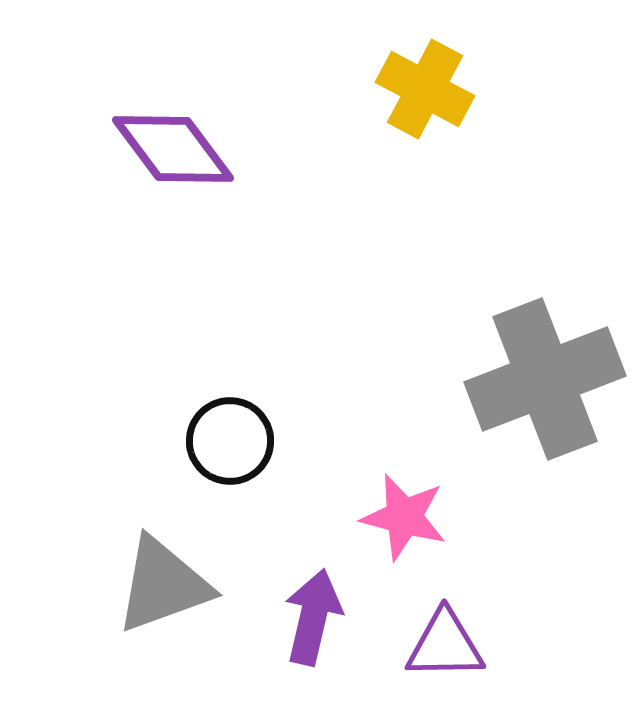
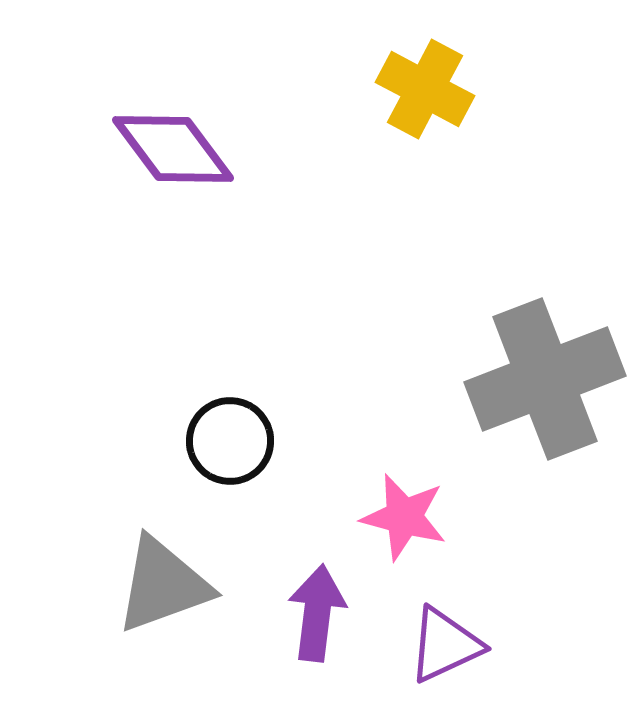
purple arrow: moved 4 px right, 4 px up; rotated 6 degrees counterclockwise
purple triangle: rotated 24 degrees counterclockwise
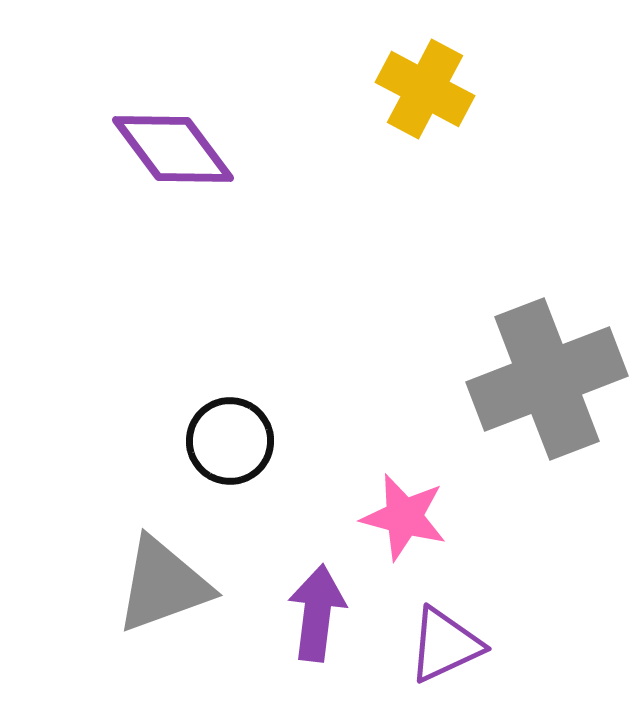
gray cross: moved 2 px right
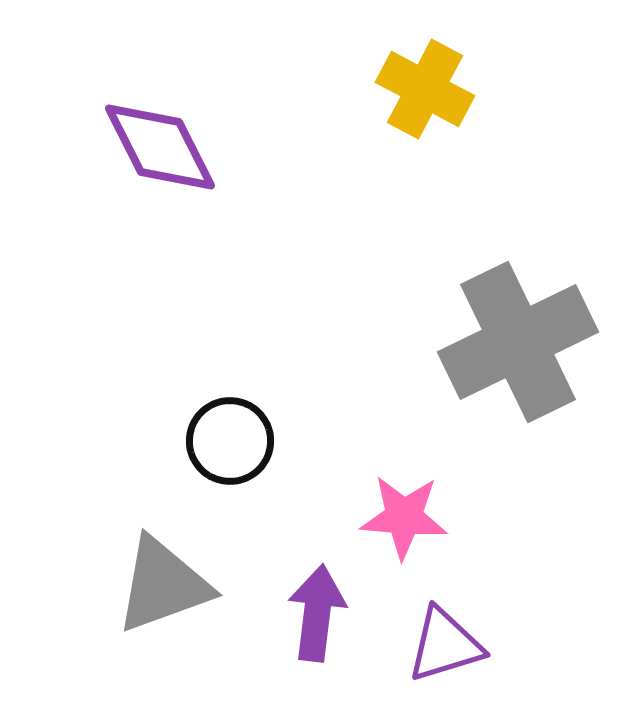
purple diamond: moved 13 px left, 2 px up; rotated 10 degrees clockwise
gray cross: moved 29 px left, 37 px up; rotated 5 degrees counterclockwise
pink star: rotated 10 degrees counterclockwise
purple triangle: rotated 8 degrees clockwise
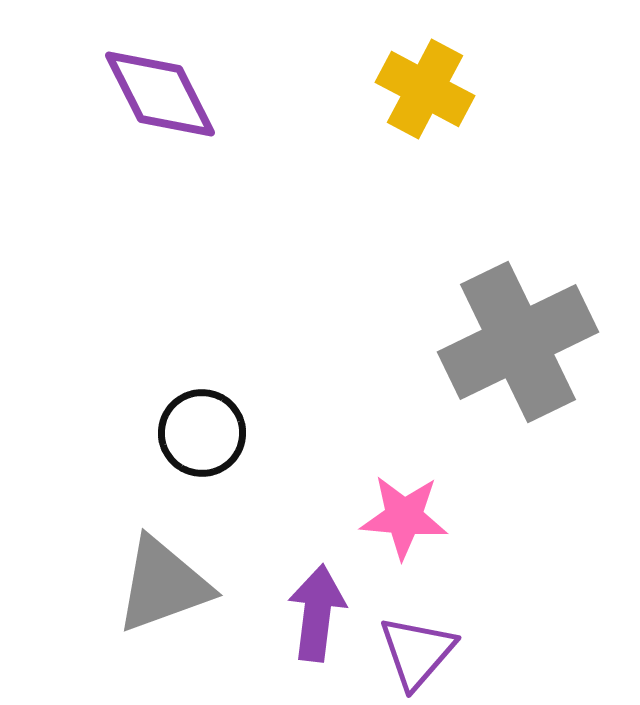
purple diamond: moved 53 px up
black circle: moved 28 px left, 8 px up
purple triangle: moved 28 px left, 7 px down; rotated 32 degrees counterclockwise
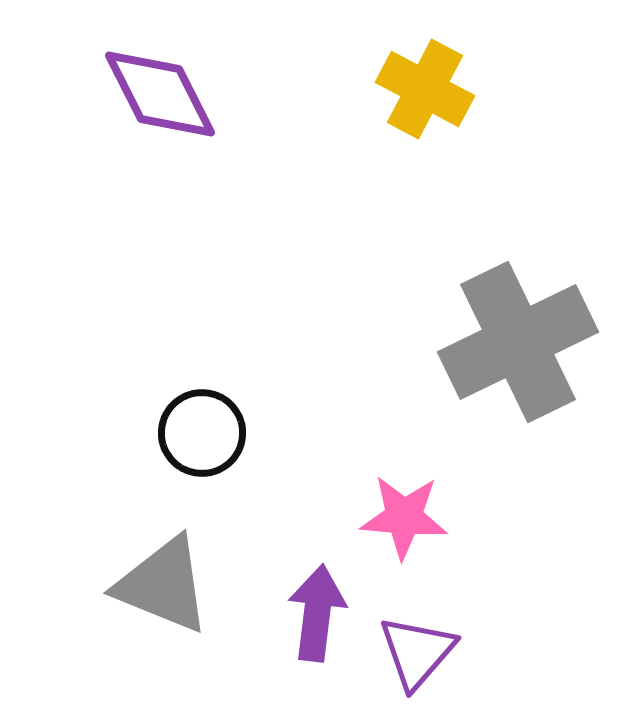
gray triangle: rotated 42 degrees clockwise
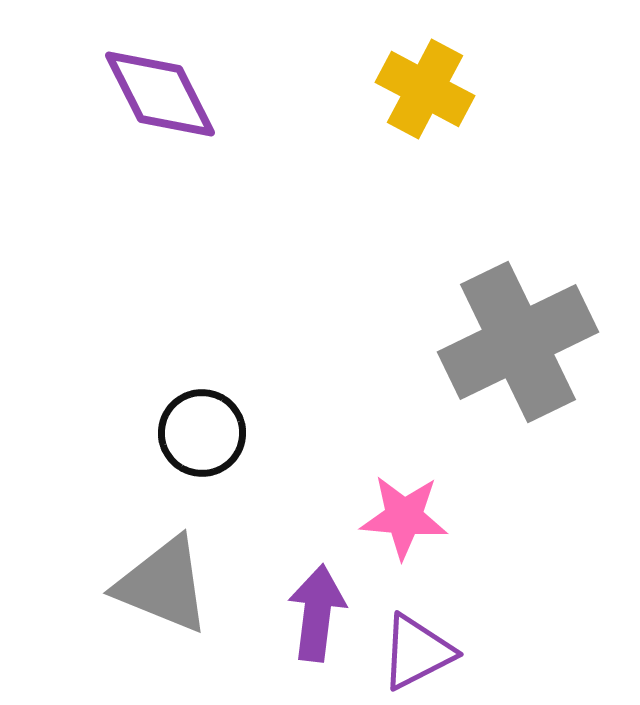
purple triangle: rotated 22 degrees clockwise
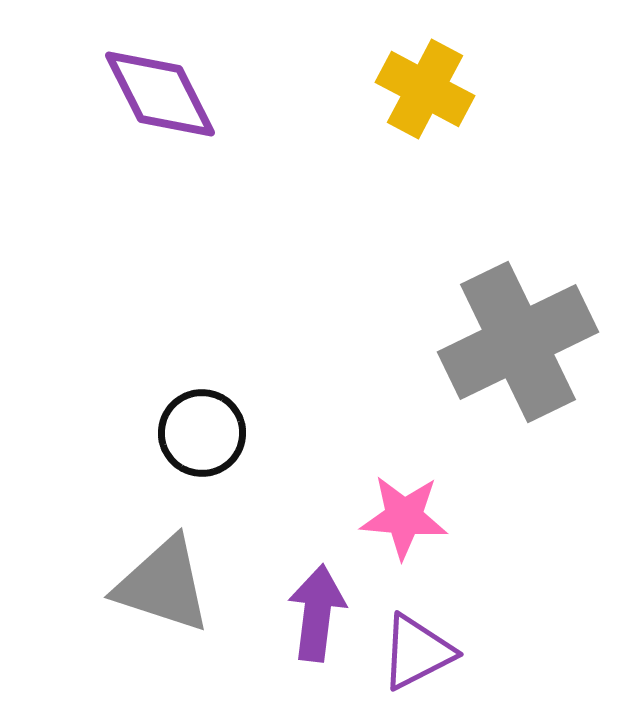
gray triangle: rotated 4 degrees counterclockwise
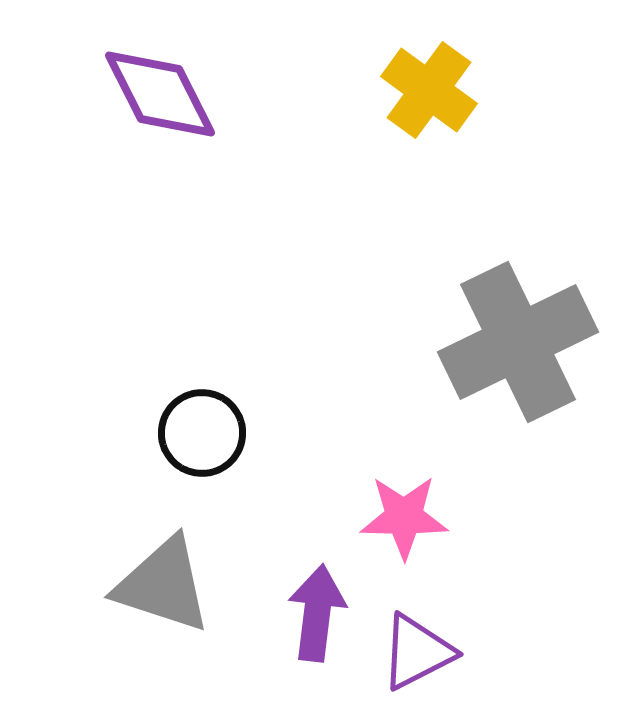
yellow cross: moved 4 px right, 1 px down; rotated 8 degrees clockwise
pink star: rotated 4 degrees counterclockwise
